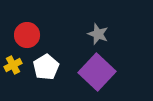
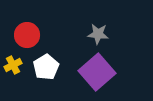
gray star: rotated 15 degrees counterclockwise
purple square: rotated 6 degrees clockwise
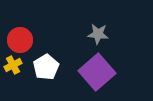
red circle: moved 7 px left, 5 px down
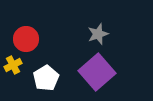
gray star: rotated 25 degrees counterclockwise
red circle: moved 6 px right, 1 px up
white pentagon: moved 11 px down
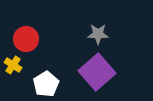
gray star: rotated 20 degrees clockwise
yellow cross: rotated 30 degrees counterclockwise
white pentagon: moved 6 px down
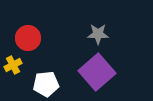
red circle: moved 2 px right, 1 px up
yellow cross: rotated 30 degrees clockwise
white pentagon: rotated 25 degrees clockwise
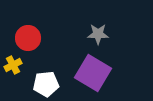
purple square: moved 4 px left, 1 px down; rotated 18 degrees counterclockwise
